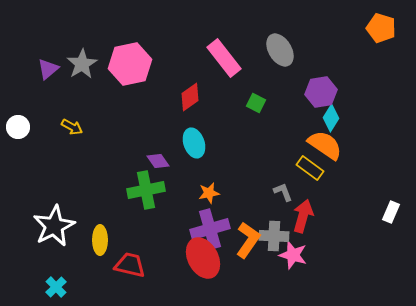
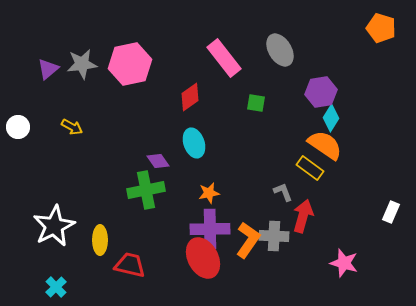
gray star: rotated 24 degrees clockwise
green square: rotated 18 degrees counterclockwise
purple cross: rotated 15 degrees clockwise
pink star: moved 51 px right, 8 px down
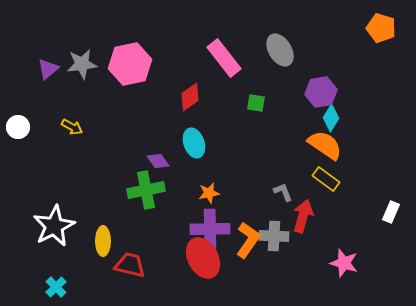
yellow rectangle: moved 16 px right, 11 px down
yellow ellipse: moved 3 px right, 1 px down
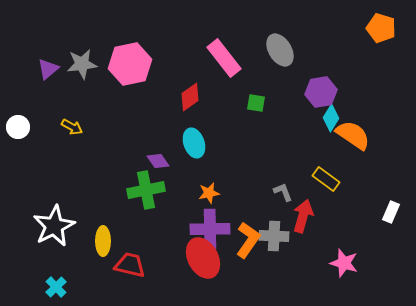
orange semicircle: moved 28 px right, 10 px up
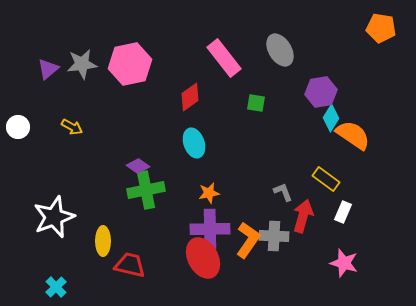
orange pentagon: rotated 8 degrees counterclockwise
purple diamond: moved 20 px left, 5 px down; rotated 20 degrees counterclockwise
white rectangle: moved 48 px left
white star: moved 9 px up; rotated 6 degrees clockwise
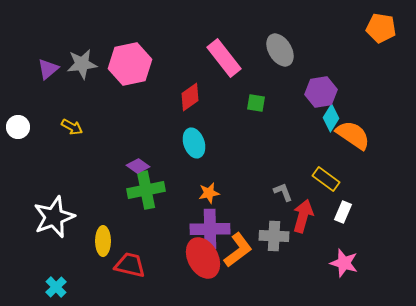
orange L-shape: moved 10 px left, 10 px down; rotated 18 degrees clockwise
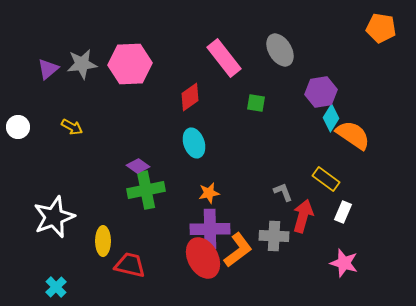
pink hexagon: rotated 9 degrees clockwise
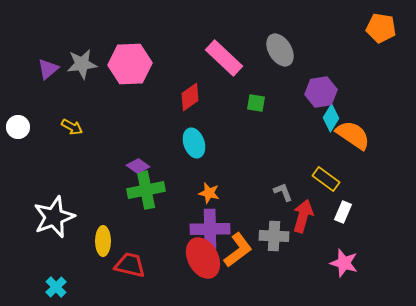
pink rectangle: rotated 9 degrees counterclockwise
orange star: rotated 25 degrees clockwise
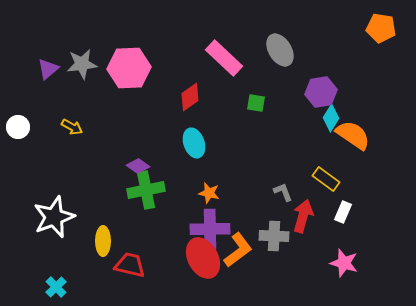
pink hexagon: moved 1 px left, 4 px down
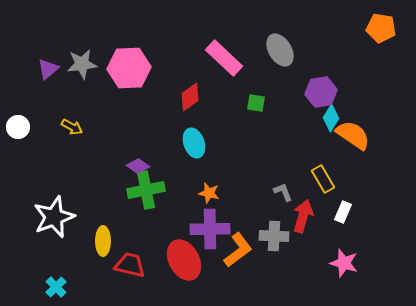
yellow rectangle: moved 3 px left; rotated 24 degrees clockwise
red ellipse: moved 19 px left, 2 px down
